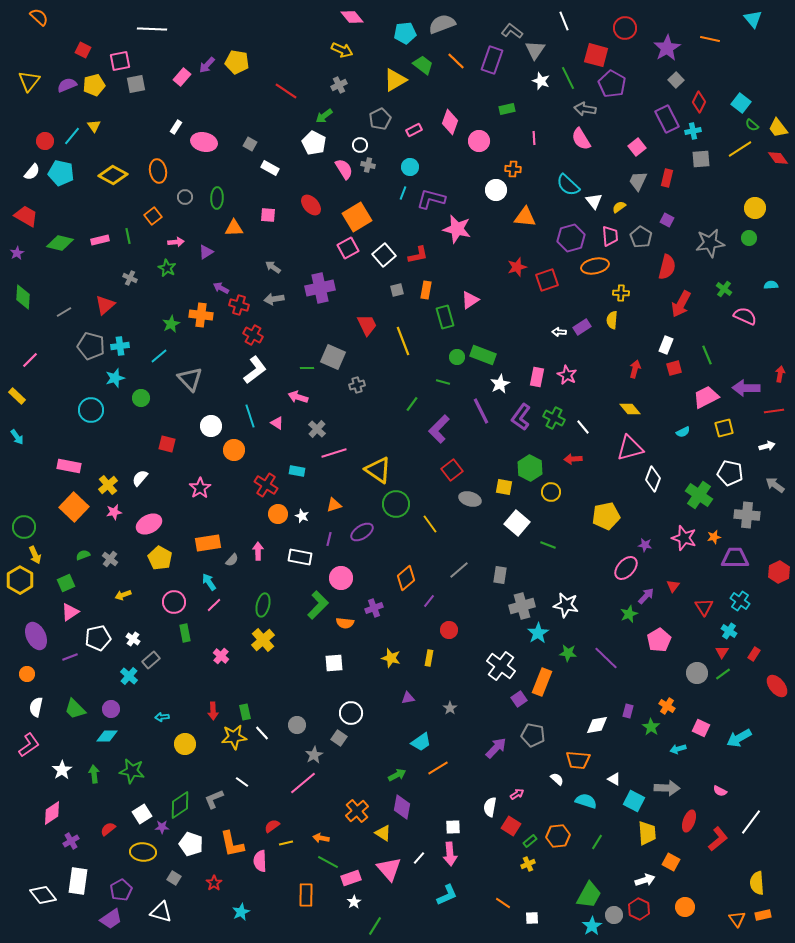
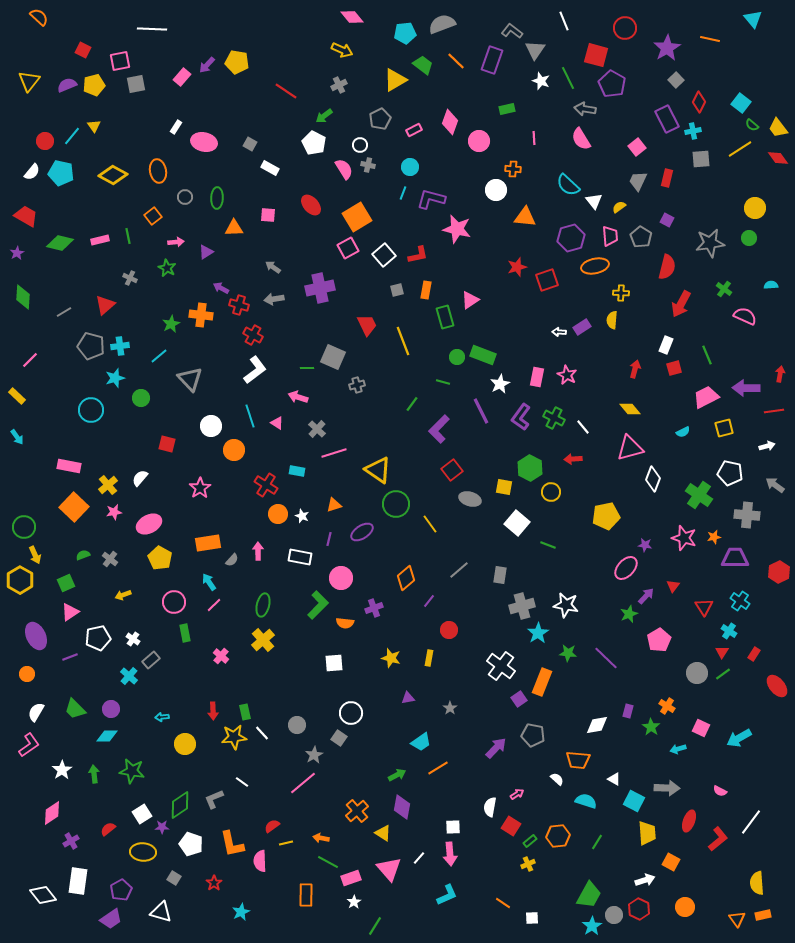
white semicircle at (36, 707): moved 5 px down; rotated 18 degrees clockwise
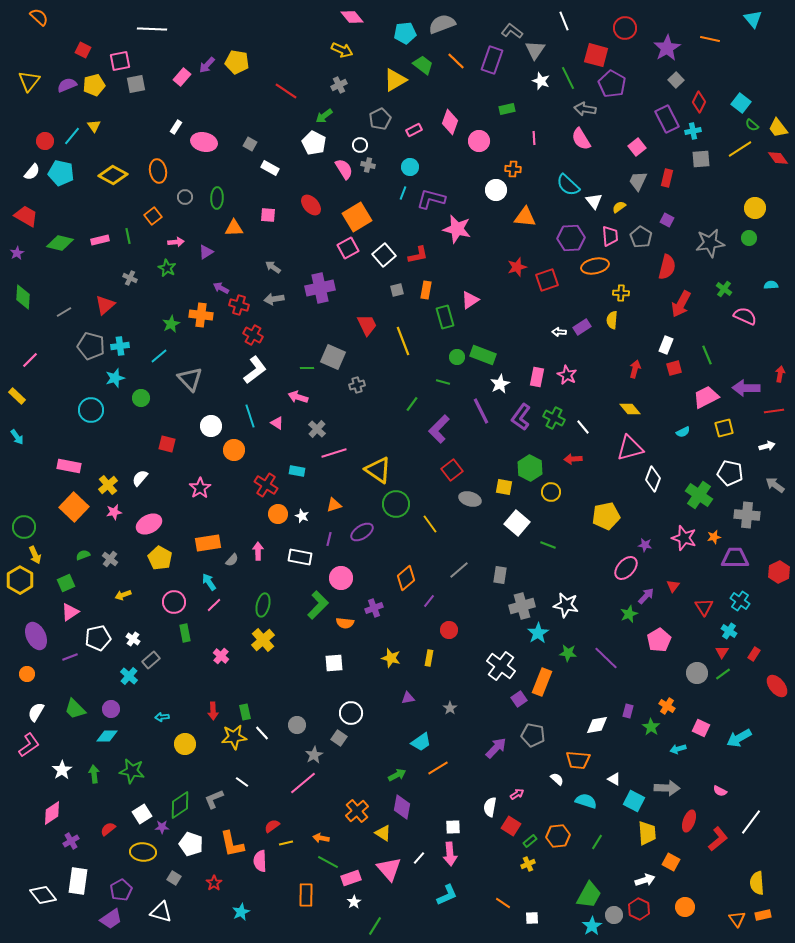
purple hexagon at (571, 238): rotated 12 degrees clockwise
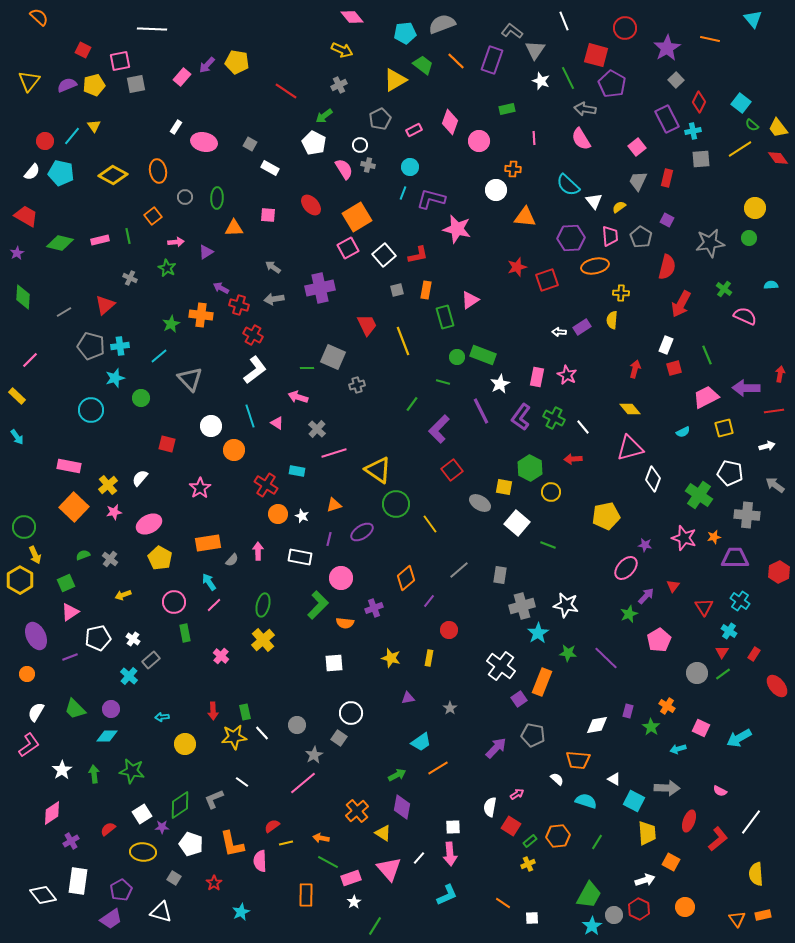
gray ellipse at (470, 499): moved 10 px right, 4 px down; rotated 15 degrees clockwise
yellow semicircle at (757, 883): moved 1 px left, 9 px up
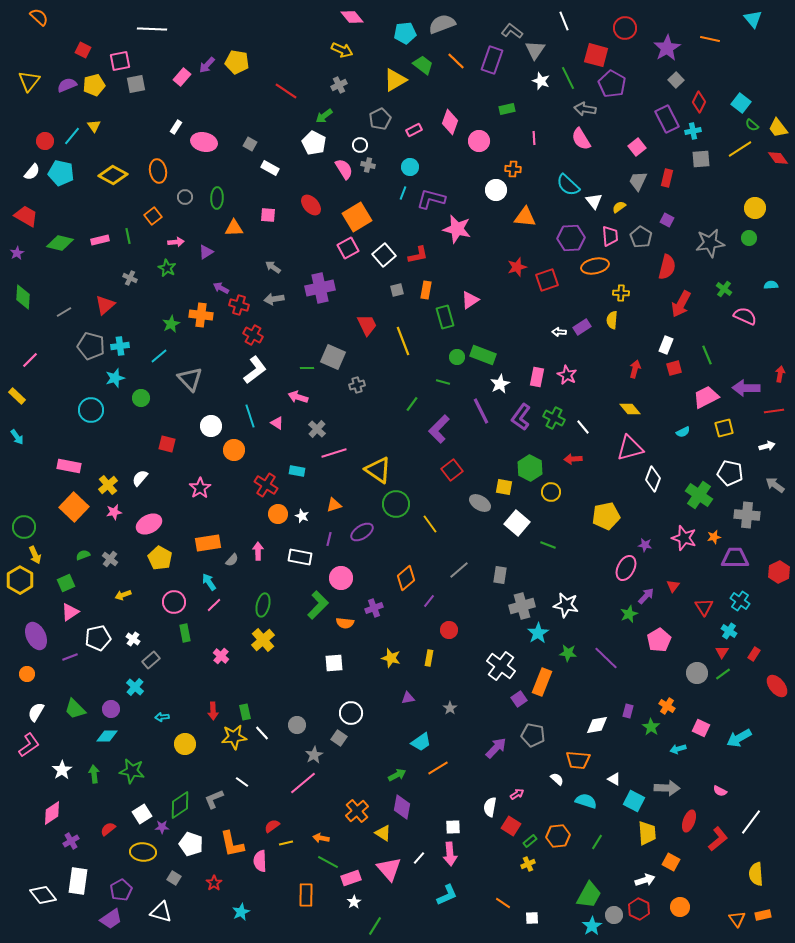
pink ellipse at (626, 568): rotated 15 degrees counterclockwise
cyan cross at (129, 676): moved 6 px right, 11 px down
orange circle at (685, 907): moved 5 px left
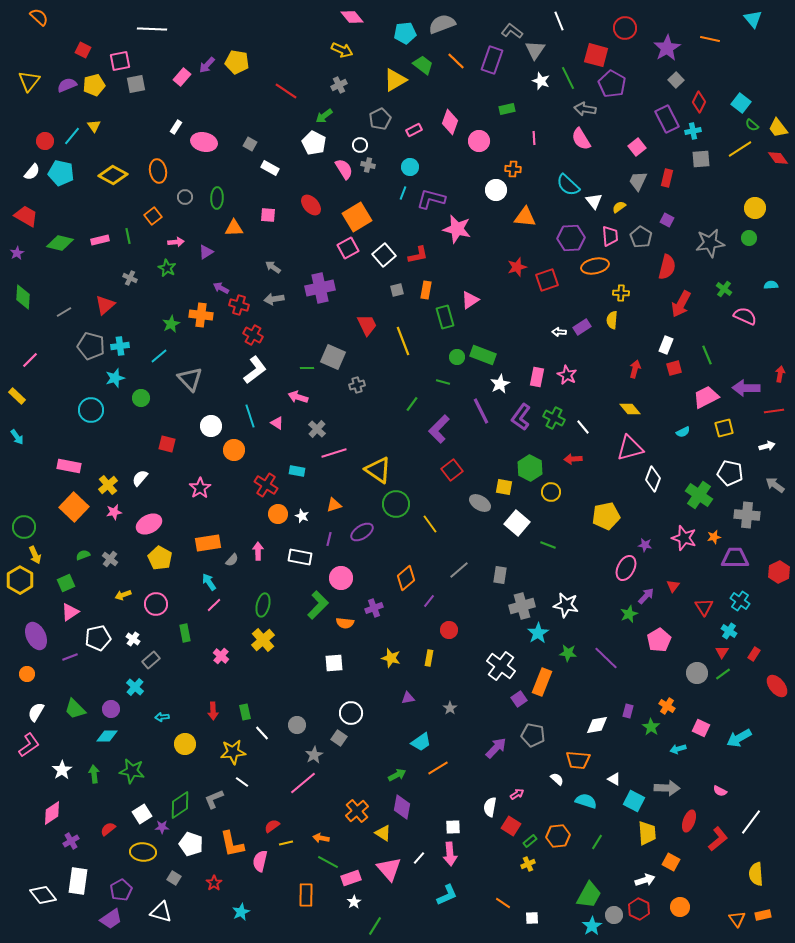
white line at (564, 21): moved 5 px left
pink circle at (174, 602): moved 18 px left, 2 px down
yellow star at (234, 737): moved 1 px left, 15 px down
pink semicircle at (260, 861): rotated 15 degrees clockwise
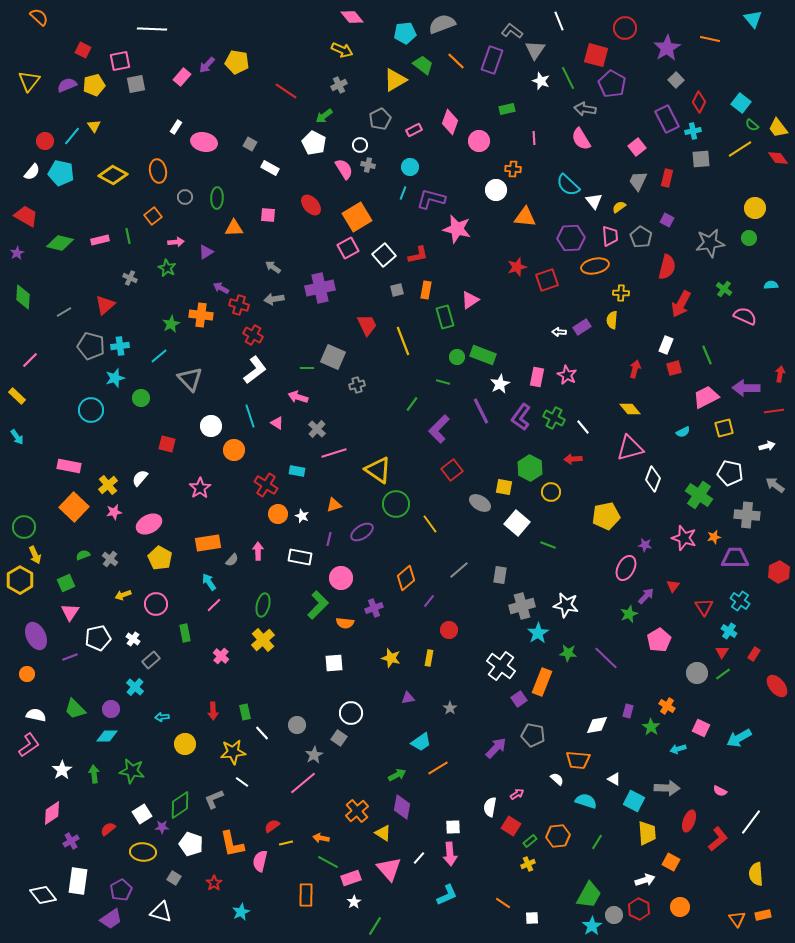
pink triangle at (70, 612): rotated 24 degrees counterclockwise
white semicircle at (36, 712): moved 3 px down; rotated 72 degrees clockwise
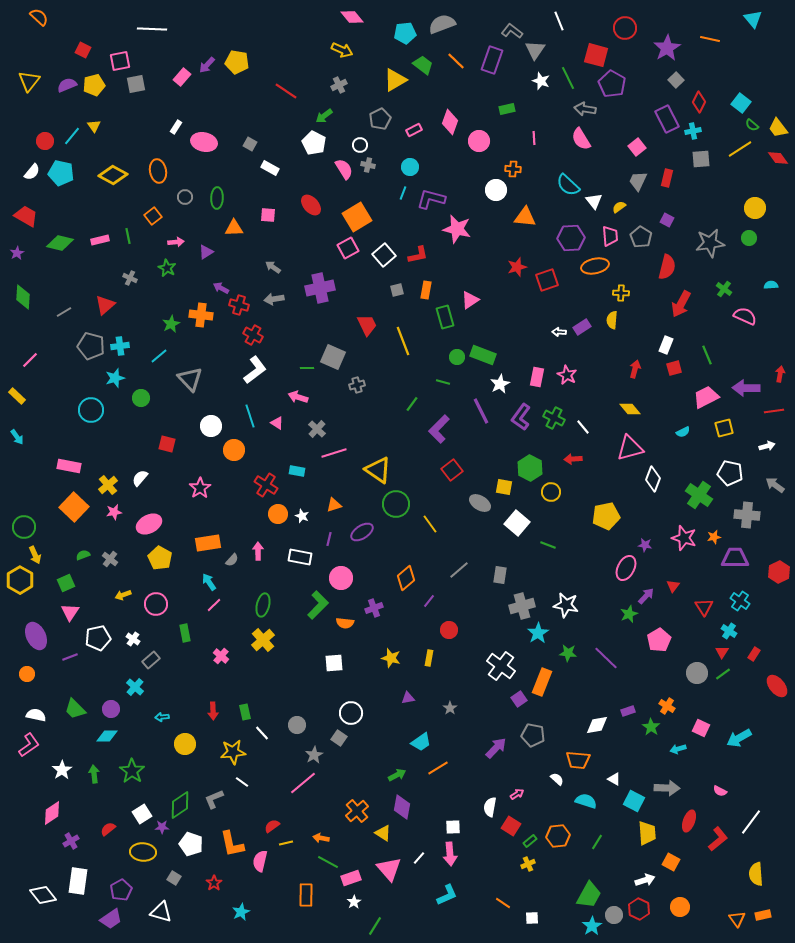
purple rectangle at (628, 711): rotated 56 degrees clockwise
green star at (132, 771): rotated 25 degrees clockwise
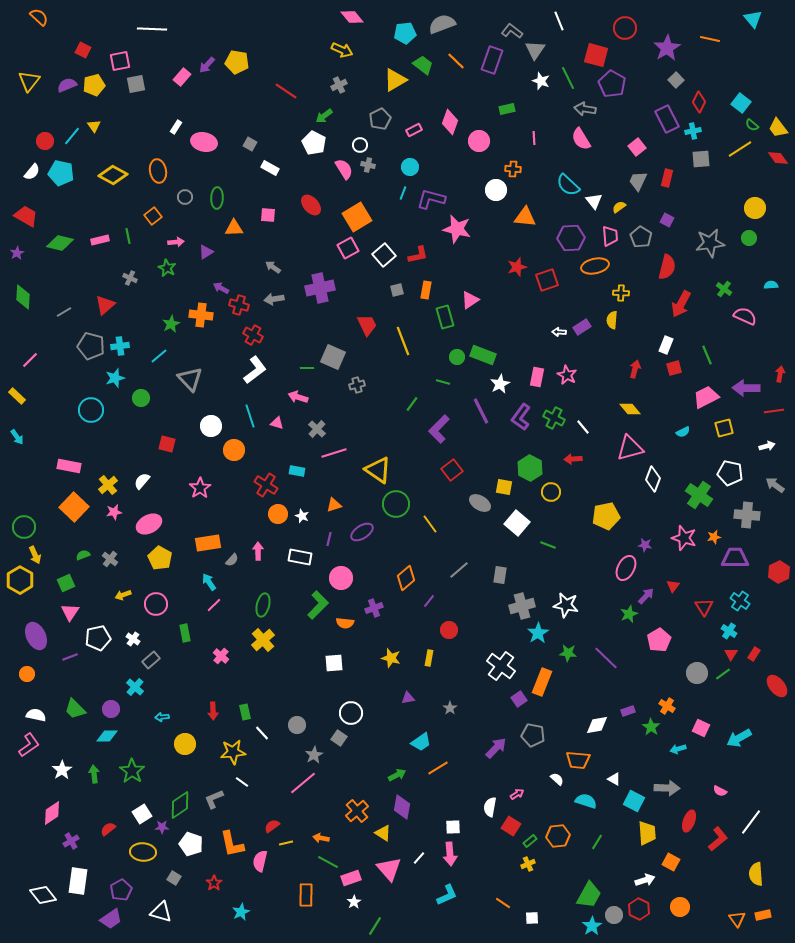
pink triangle at (277, 423): rotated 16 degrees counterclockwise
white semicircle at (140, 478): moved 2 px right, 3 px down
red triangle at (722, 652): moved 9 px right, 2 px down
